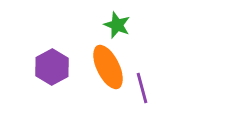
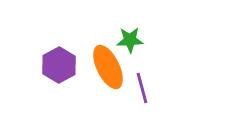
green star: moved 13 px right, 15 px down; rotated 24 degrees counterclockwise
purple hexagon: moved 7 px right, 2 px up
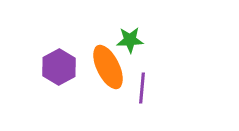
purple hexagon: moved 2 px down
purple line: rotated 20 degrees clockwise
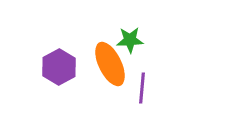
orange ellipse: moved 2 px right, 3 px up
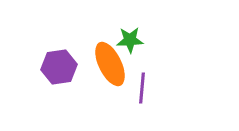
purple hexagon: rotated 20 degrees clockwise
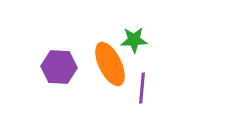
green star: moved 4 px right
purple hexagon: rotated 12 degrees clockwise
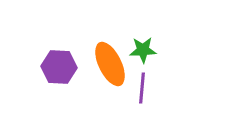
green star: moved 9 px right, 10 px down
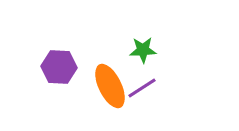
orange ellipse: moved 22 px down
purple line: rotated 52 degrees clockwise
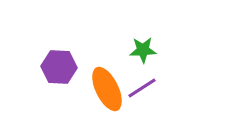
orange ellipse: moved 3 px left, 3 px down
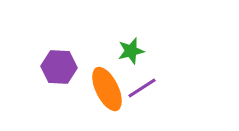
green star: moved 12 px left, 1 px down; rotated 12 degrees counterclockwise
